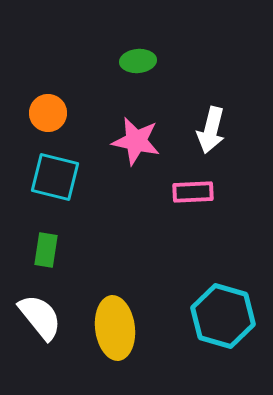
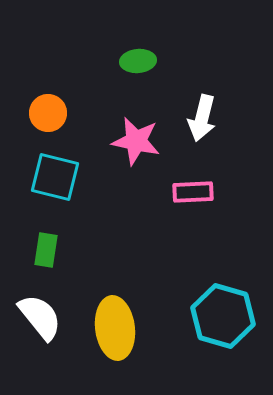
white arrow: moved 9 px left, 12 px up
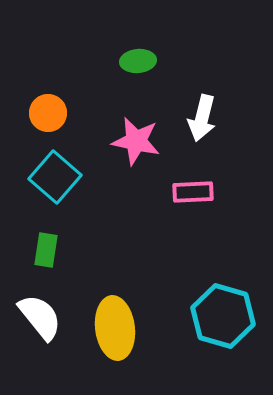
cyan square: rotated 27 degrees clockwise
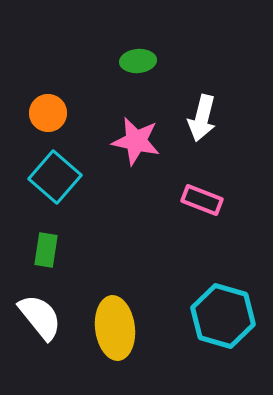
pink rectangle: moved 9 px right, 8 px down; rotated 24 degrees clockwise
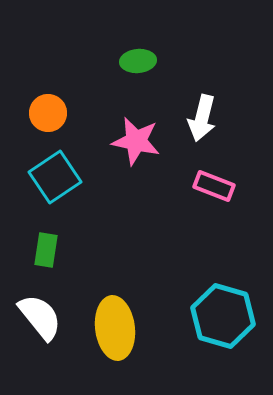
cyan square: rotated 15 degrees clockwise
pink rectangle: moved 12 px right, 14 px up
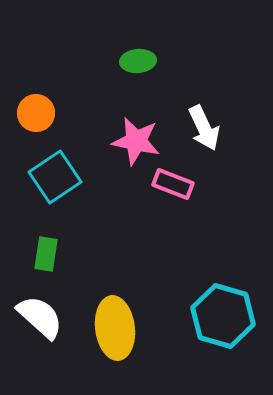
orange circle: moved 12 px left
white arrow: moved 2 px right, 10 px down; rotated 39 degrees counterclockwise
pink rectangle: moved 41 px left, 2 px up
green rectangle: moved 4 px down
white semicircle: rotated 9 degrees counterclockwise
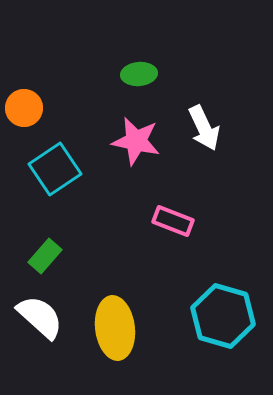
green ellipse: moved 1 px right, 13 px down
orange circle: moved 12 px left, 5 px up
cyan square: moved 8 px up
pink rectangle: moved 37 px down
green rectangle: moved 1 px left, 2 px down; rotated 32 degrees clockwise
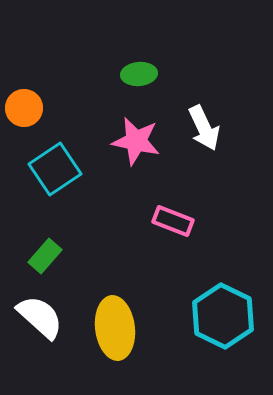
cyan hexagon: rotated 10 degrees clockwise
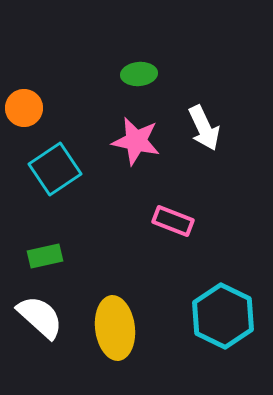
green rectangle: rotated 36 degrees clockwise
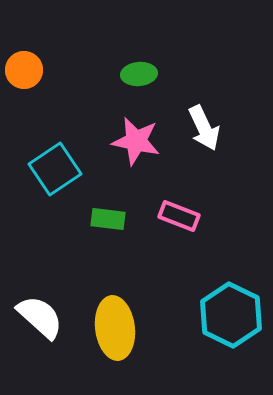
orange circle: moved 38 px up
pink rectangle: moved 6 px right, 5 px up
green rectangle: moved 63 px right, 37 px up; rotated 20 degrees clockwise
cyan hexagon: moved 8 px right, 1 px up
